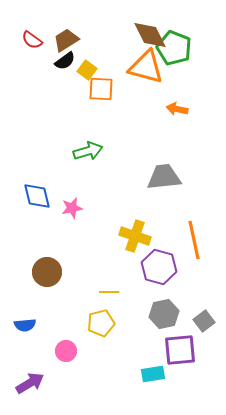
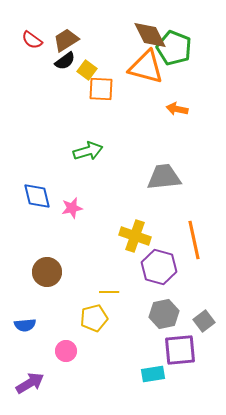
yellow pentagon: moved 7 px left, 5 px up
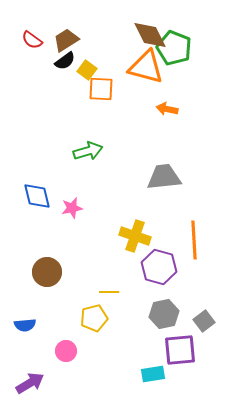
orange arrow: moved 10 px left
orange line: rotated 9 degrees clockwise
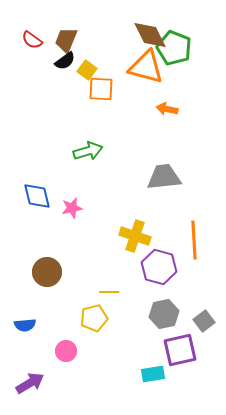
brown trapezoid: rotated 36 degrees counterclockwise
purple square: rotated 8 degrees counterclockwise
